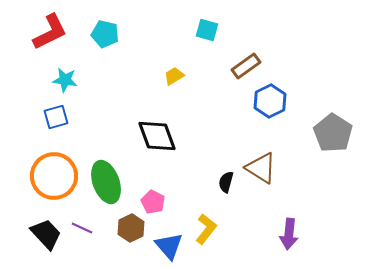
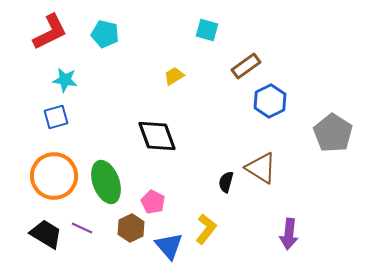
black trapezoid: rotated 16 degrees counterclockwise
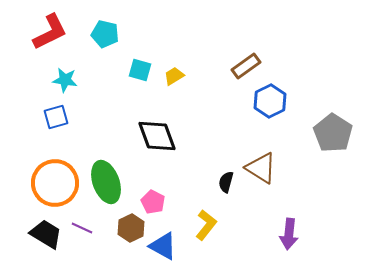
cyan square: moved 67 px left, 40 px down
orange circle: moved 1 px right, 7 px down
yellow L-shape: moved 4 px up
blue triangle: moved 6 px left; rotated 20 degrees counterclockwise
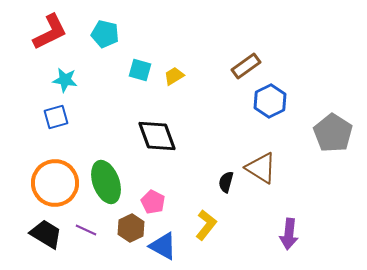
purple line: moved 4 px right, 2 px down
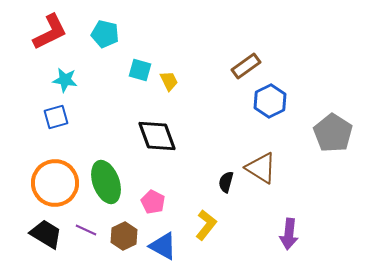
yellow trapezoid: moved 5 px left, 5 px down; rotated 95 degrees clockwise
brown hexagon: moved 7 px left, 8 px down
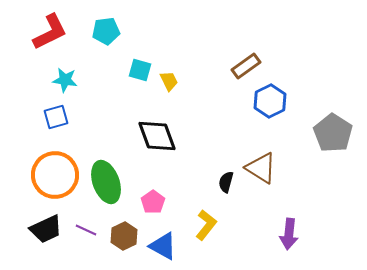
cyan pentagon: moved 1 px right, 3 px up; rotated 20 degrees counterclockwise
orange circle: moved 8 px up
pink pentagon: rotated 10 degrees clockwise
black trapezoid: moved 5 px up; rotated 124 degrees clockwise
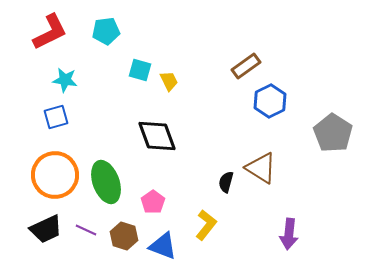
brown hexagon: rotated 16 degrees counterclockwise
blue triangle: rotated 8 degrees counterclockwise
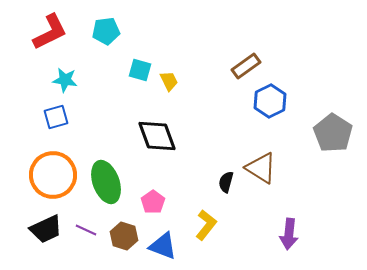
orange circle: moved 2 px left
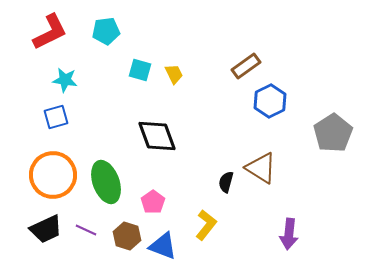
yellow trapezoid: moved 5 px right, 7 px up
gray pentagon: rotated 6 degrees clockwise
brown hexagon: moved 3 px right
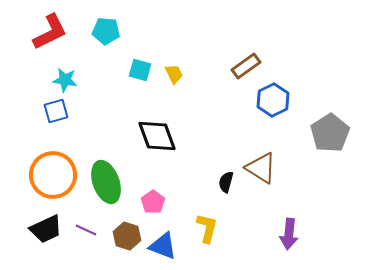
cyan pentagon: rotated 12 degrees clockwise
blue hexagon: moved 3 px right, 1 px up
blue square: moved 6 px up
gray pentagon: moved 3 px left
yellow L-shape: moved 1 px right, 3 px down; rotated 24 degrees counterclockwise
